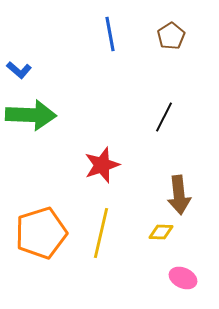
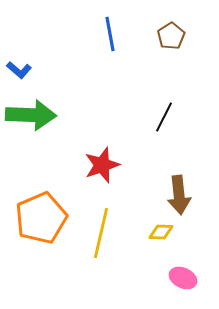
orange pentagon: moved 15 px up; rotated 6 degrees counterclockwise
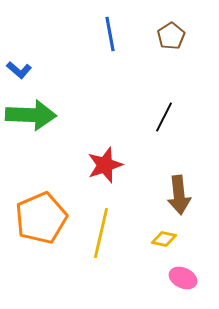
red star: moved 3 px right
yellow diamond: moved 3 px right, 7 px down; rotated 10 degrees clockwise
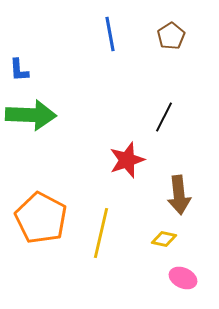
blue L-shape: rotated 45 degrees clockwise
red star: moved 22 px right, 5 px up
orange pentagon: rotated 21 degrees counterclockwise
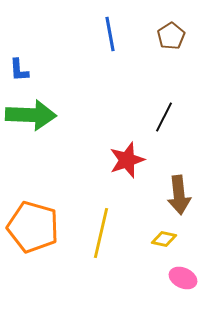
orange pentagon: moved 8 px left, 9 px down; rotated 12 degrees counterclockwise
